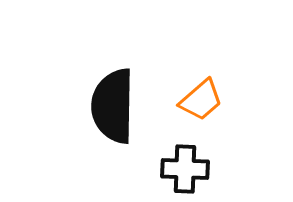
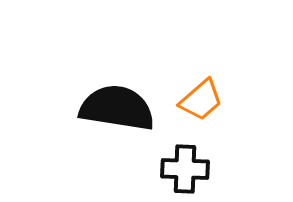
black semicircle: moved 4 px right, 2 px down; rotated 98 degrees clockwise
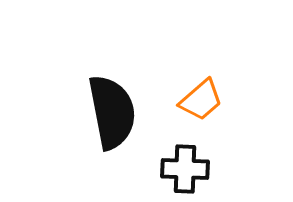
black semicircle: moved 5 px left, 4 px down; rotated 70 degrees clockwise
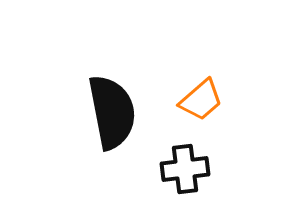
black cross: rotated 9 degrees counterclockwise
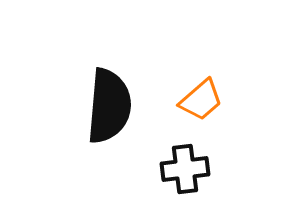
black semicircle: moved 3 px left, 6 px up; rotated 16 degrees clockwise
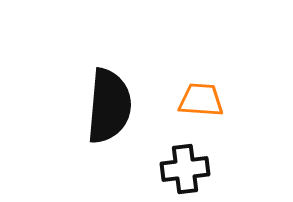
orange trapezoid: rotated 135 degrees counterclockwise
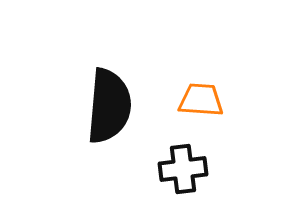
black cross: moved 2 px left
